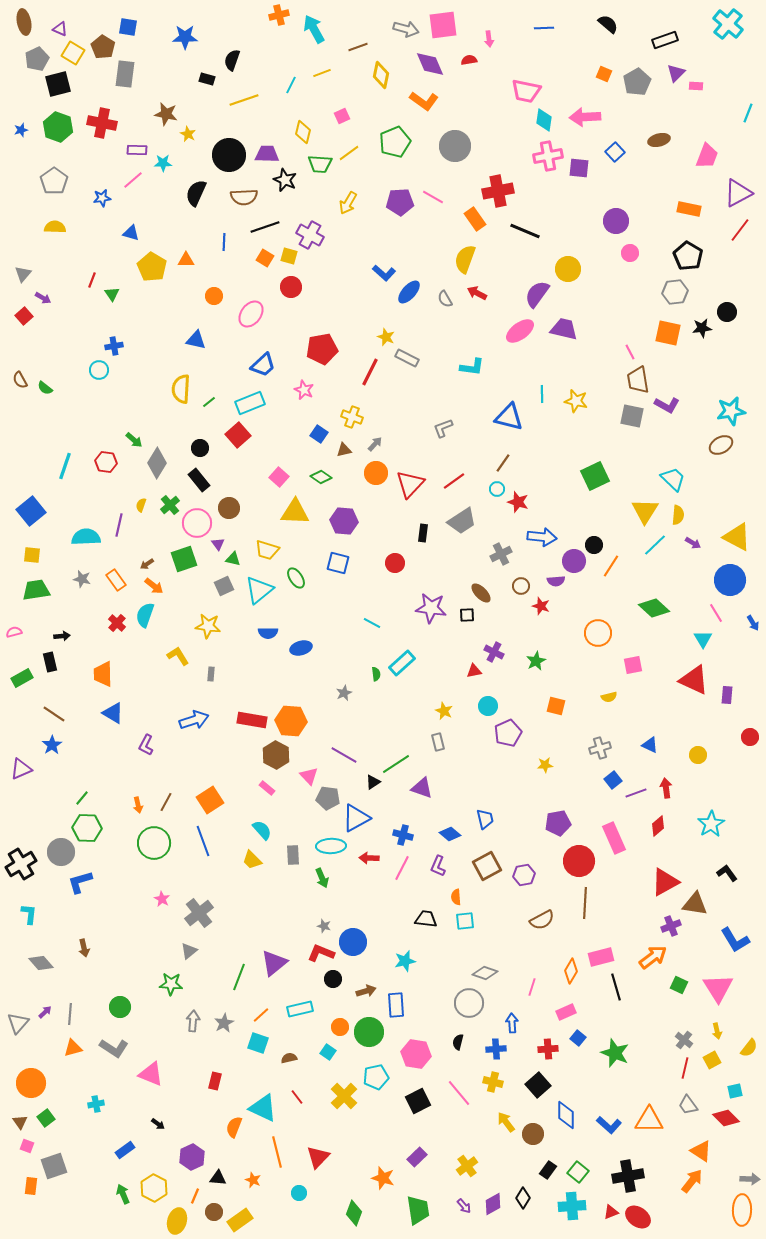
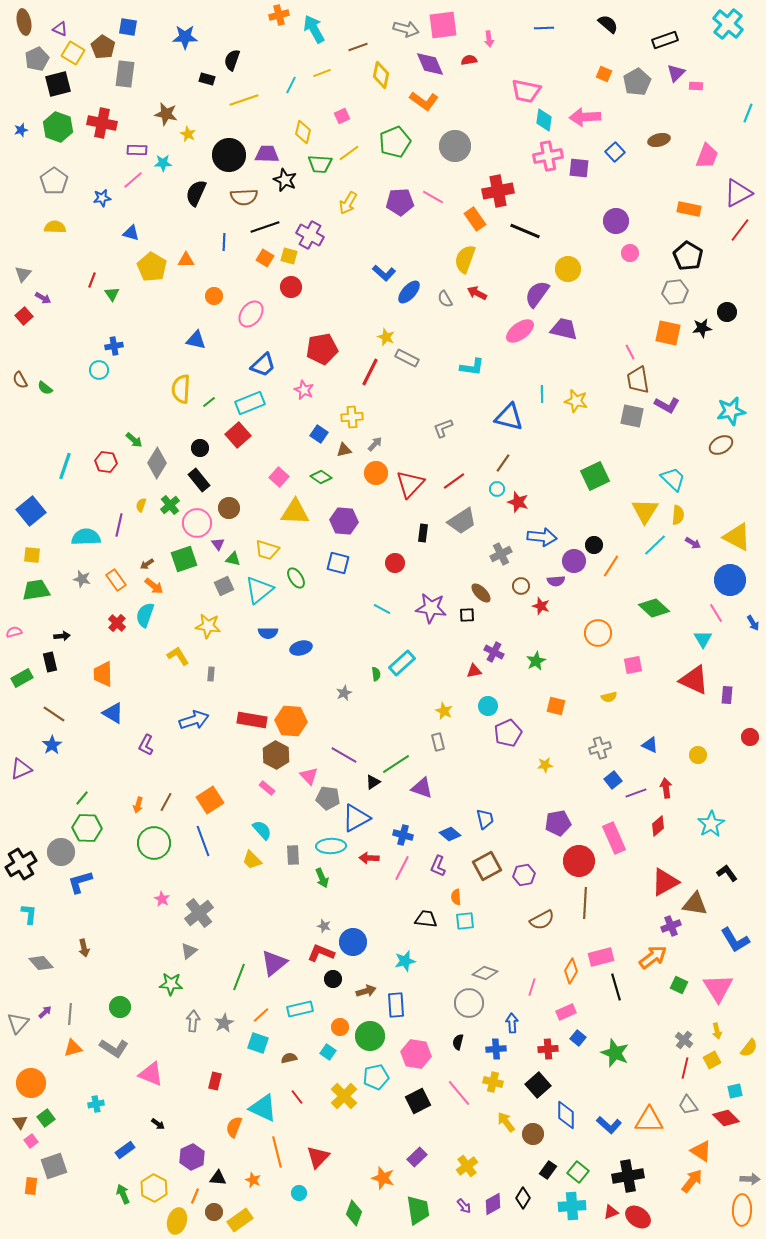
yellow cross at (352, 417): rotated 25 degrees counterclockwise
cyan line at (372, 623): moved 10 px right, 14 px up
orange arrow at (138, 805): rotated 28 degrees clockwise
green circle at (369, 1032): moved 1 px right, 4 px down
pink square at (27, 1146): moved 4 px right, 5 px up; rotated 32 degrees clockwise
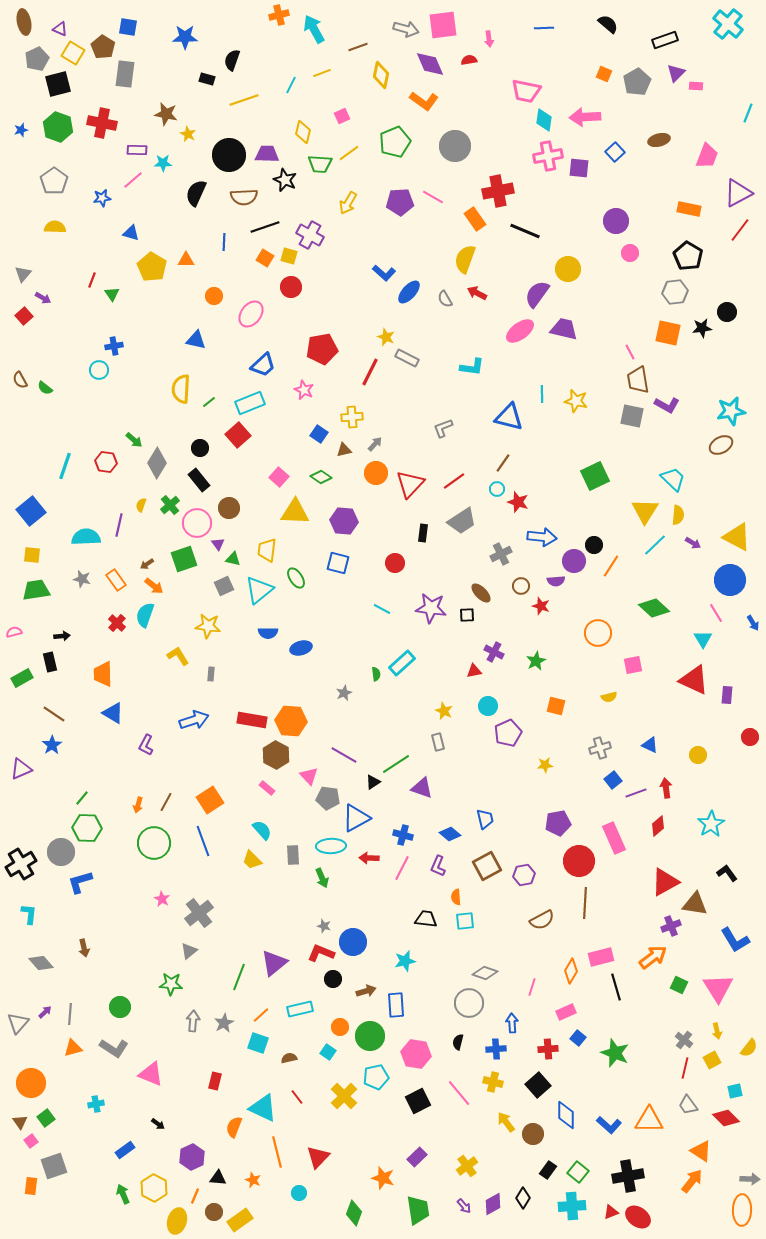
yellow trapezoid at (267, 550): rotated 80 degrees clockwise
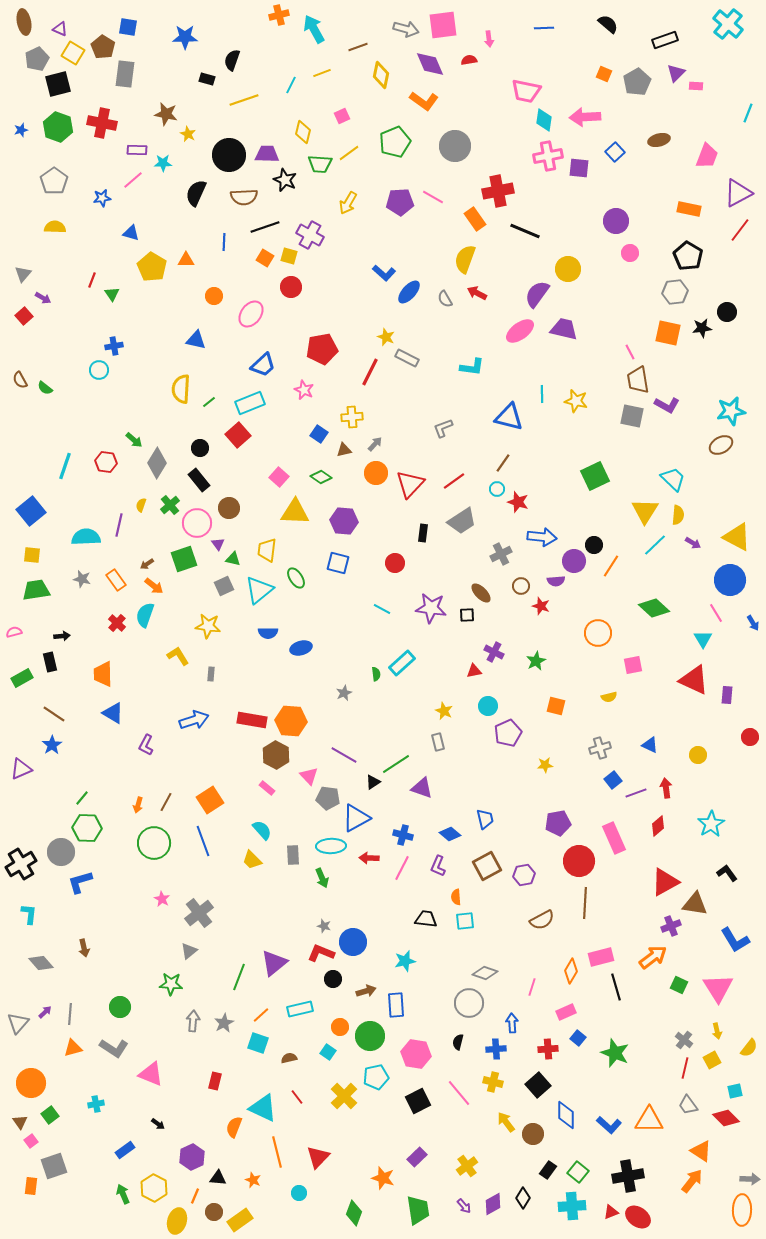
green square at (46, 1118): moved 4 px right, 3 px up
